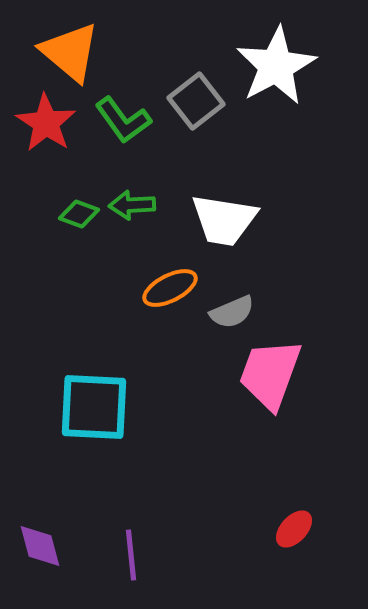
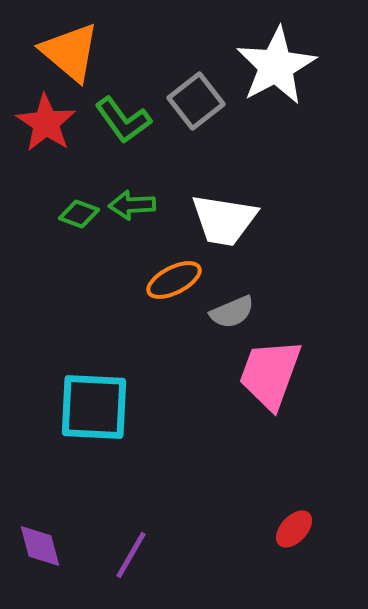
orange ellipse: moved 4 px right, 8 px up
purple line: rotated 36 degrees clockwise
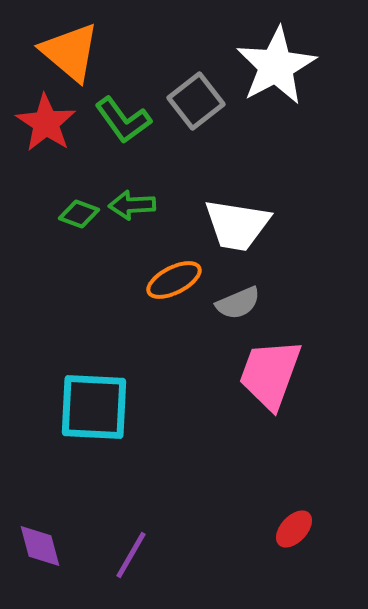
white trapezoid: moved 13 px right, 5 px down
gray semicircle: moved 6 px right, 9 px up
